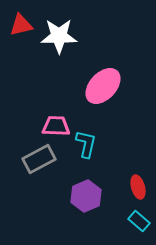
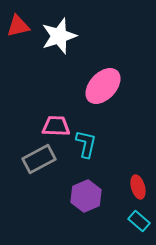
red triangle: moved 3 px left, 1 px down
white star: rotated 18 degrees counterclockwise
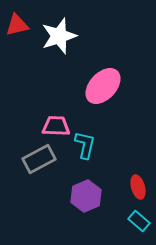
red triangle: moved 1 px left, 1 px up
cyan L-shape: moved 1 px left, 1 px down
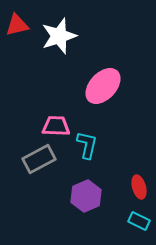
cyan L-shape: moved 2 px right
red ellipse: moved 1 px right
cyan rectangle: rotated 15 degrees counterclockwise
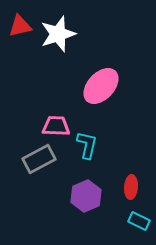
red triangle: moved 3 px right, 1 px down
white star: moved 1 px left, 2 px up
pink ellipse: moved 2 px left
red ellipse: moved 8 px left; rotated 20 degrees clockwise
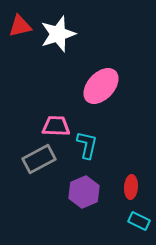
purple hexagon: moved 2 px left, 4 px up
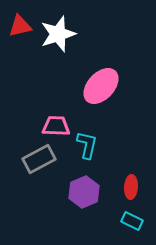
cyan rectangle: moved 7 px left
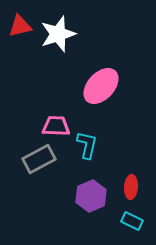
purple hexagon: moved 7 px right, 4 px down
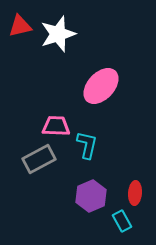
red ellipse: moved 4 px right, 6 px down
cyan rectangle: moved 10 px left; rotated 35 degrees clockwise
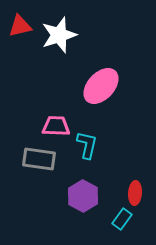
white star: moved 1 px right, 1 px down
gray rectangle: rotated 36 degrees clockwise
purple hexagon: moved 8 px left; rotated 8 degrees counterclockwise
cyan rectangle: moved 2 px up; rotated 65 degrees clockwise
